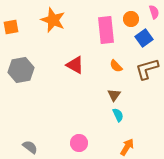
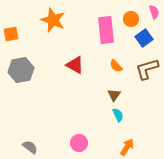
orange square: moved 7 px down
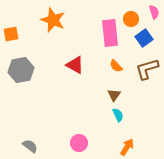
pink rectangle: moved 4 px right, 3 px down
gray semicircle: moved 1 px up
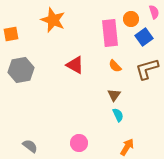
blue square: moved 1 px up
orange semicircle: moved 1 px left
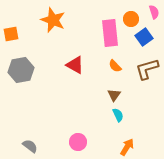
pink circle: moved 1 px left, 1 px up
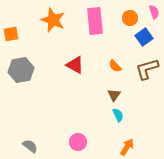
orange circle: moved 1 px left, 1 px up
pink rectangle: moved 15 px left, 12 px up
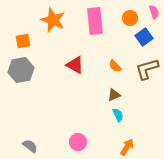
orange square: moved 12 px right, 7 px down
brown triangle: rotated 32 degrees clockwise
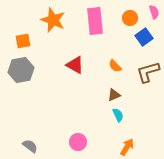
brown L-shape: moved 1 px right, 3 px down
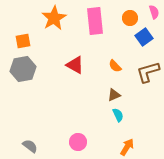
orange star: moved 1 px right, 2 px up; rotated 20 degrees clockwise
gray hexagon: moved 2 px right, 1 px up
